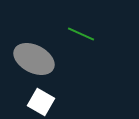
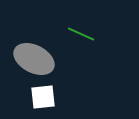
white square: moved 2 px right, 5 px up; rotated 36 degrees counterclockwise
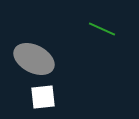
green line: moved 21 px right, 5 px up
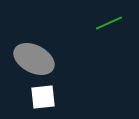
green line: moved 7 px right, 6 px up; rotated 48 degrees counterclockwise
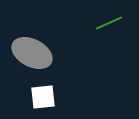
gray ellipse: moved 2 px left, 6 px up
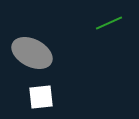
white square: moved 2 px left
